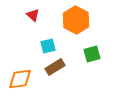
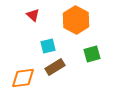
orange diamond: moved 3 px right, 1 px up
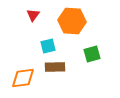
red triangle: rotated 24 degrees clockwise
orange hexagon: moved 4 px left, 1 px down; rotated 24 degrees counterclockwise
brown rectangle: rotated 30 degrees clockwise
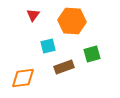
brown rectangle: moved 9 px right; rotated 18 degrees counterclockwise
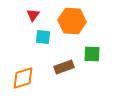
cyan square: moved 5 px left, 9 px up; rotated 21 degrees clockwise
green square: rotated 18 degrees clockwise
orange diamond: rotated 10 degrees counterclockwise
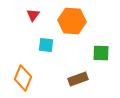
cyan square: moved 3 px right, 8 px down
green square: moved 9 px right, 1 px up
brown rectangle: moved 14 px right, 12 px down
orange diamond: rotated 50 degrees counterclockwise
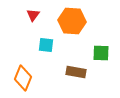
brown rectangle: moved 2 px left, 7 px up; rotated 30 degrees clockwise
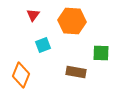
cyan square: moved 3 px left; rotated 28 degrees counterclockwise
orange diamond: moved 2 px left, 3 px up
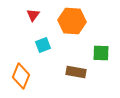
orange diamond: moved 1 px down
